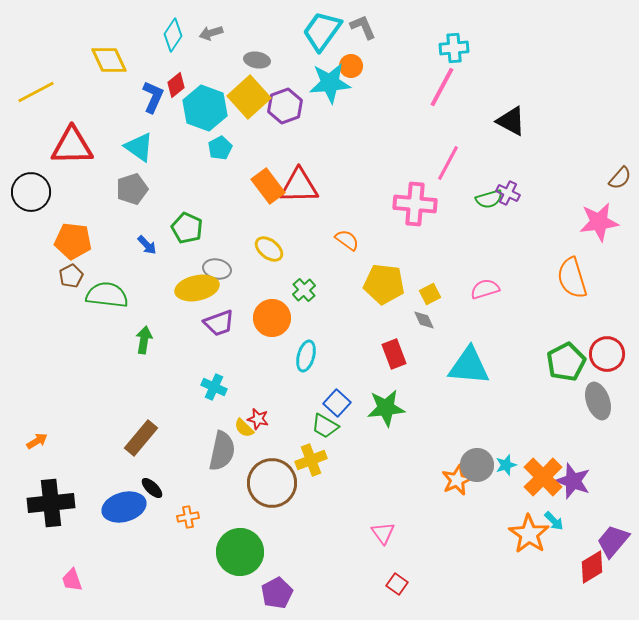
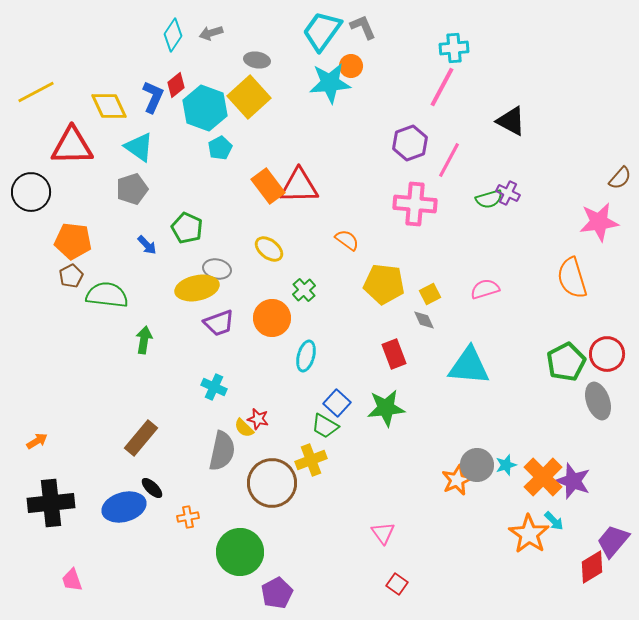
yellow diamond at (109, 60): moved 46 px down
purple hexagon at (285, 106): moved 125 px right, 37 px down
pink line at (448, 163): moved 1 px right, 3 px up
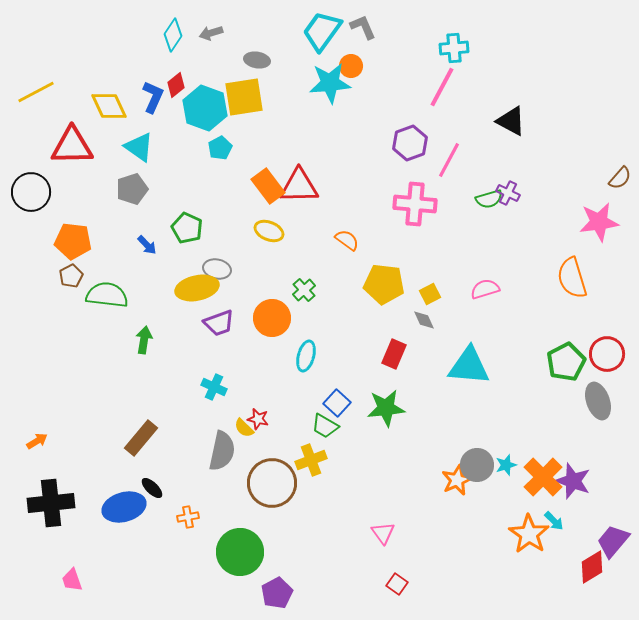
yellow square at (249, 97): moved 5 px left; rotated 33 degrees clockwise
yellow ellipse at (269, 249): moved 18 px up; rotated 16 degrees counterclockwise
red rectangle at (394, 354): rotated 44 degrees clockwise
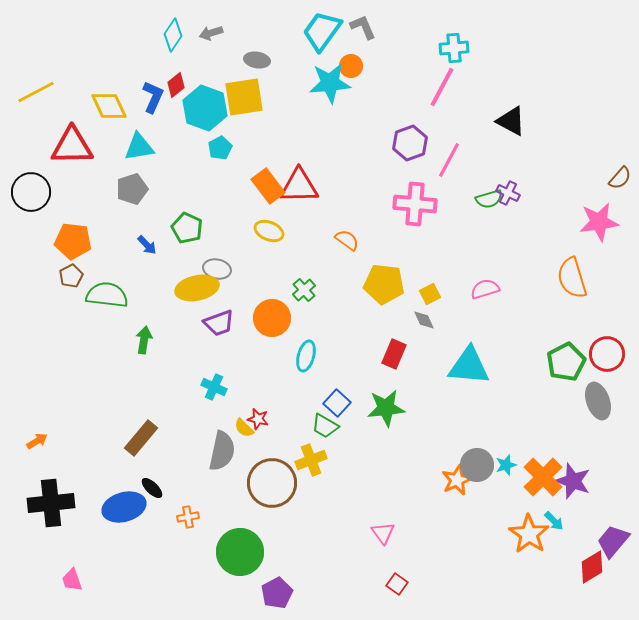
cyan triangle at (139, 147): rotated 44 degrees counterclockwise
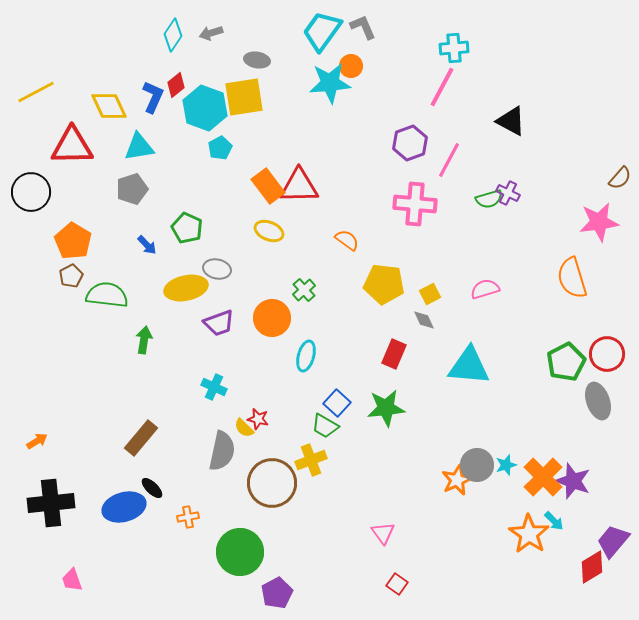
orange pentagon at (73, 241): rotated 24 degrees clockwise
yellow ellipse at (197, 288): moved 11 px left
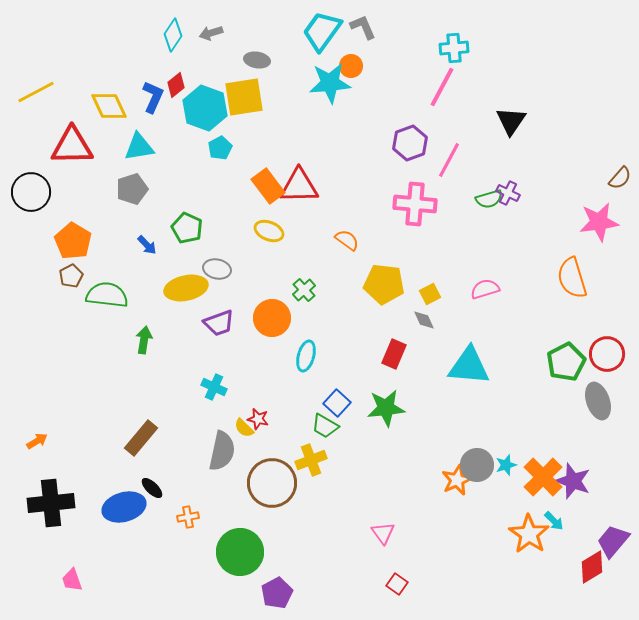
black triangle at (511, 121): rotated 36 degrees clockwise
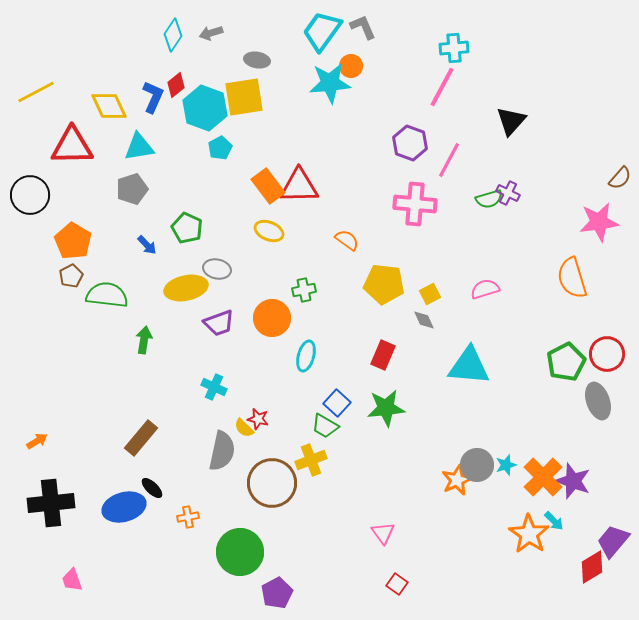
black triangle at (511, 121): rotated 8 degrees clockwise
purple hexagon at (410, 143): rotated 20 degrees counterclockwise
black circle at (31, 192): moved 1 px left, 3 px down
green cross at (304, 290): rotated 30 degrees clockwise
red rectangle at (394, 354): moved 11 px left, 1 px down
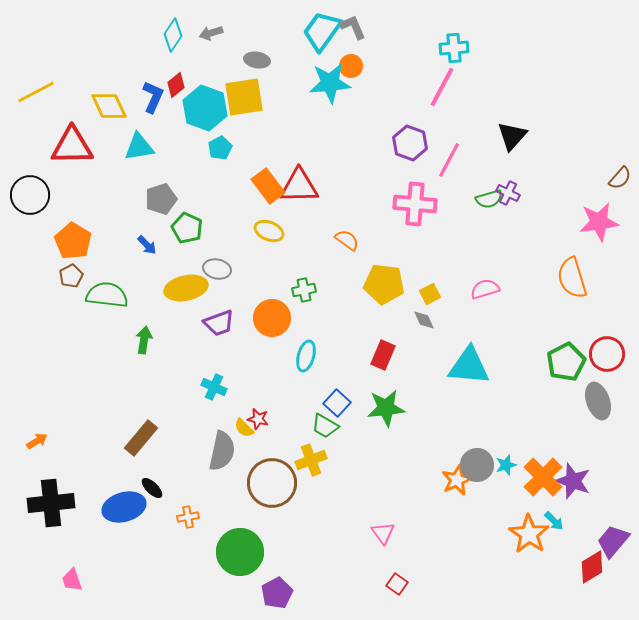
gray L-shape at (363, 27): moved 10 px left
black triangle at (511, 121): moved 1 px right, 15 px down
gray pentagon at (132, 189): moved 29 px right, 10 px down
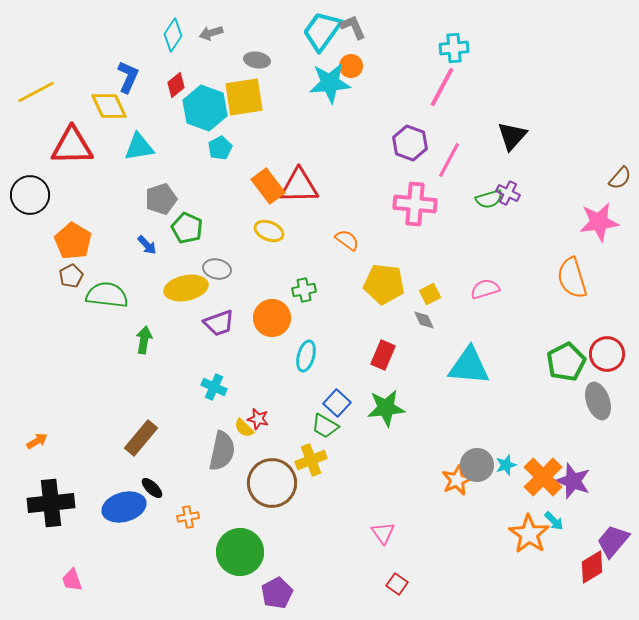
blue L-shape at (153, 97): moved 25 px left, 20 px up
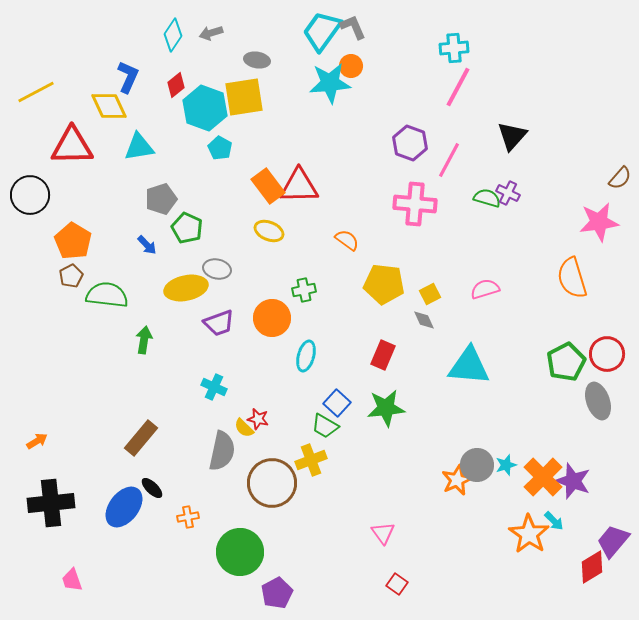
pink line at (442, 87): moved 16 px right
cyan pentagon at (220, 148): rotated 15 degrees counterclockwise
green semicircle at (489, 199): moved 2 px left, 1 px up; rotated 148 degrees counterclockwise
blue ellipse at (124, 507): rotated 36 degrees counterclockwise
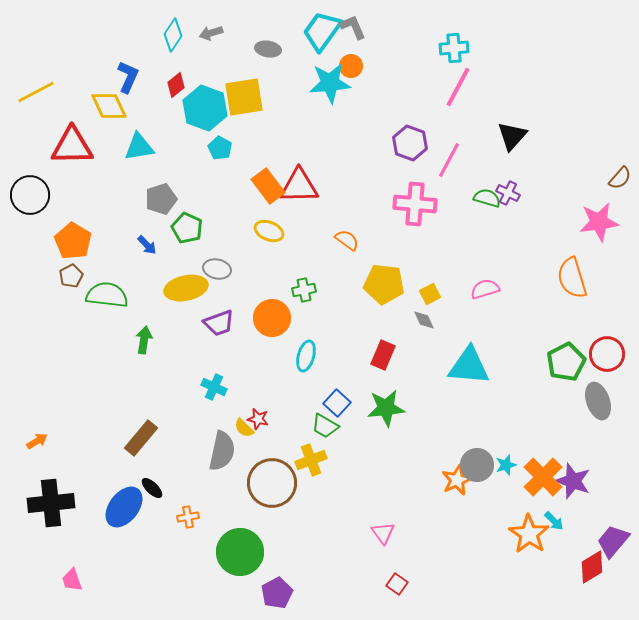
gray ellipse at (257, 60): moved 11 px right, 11 px up
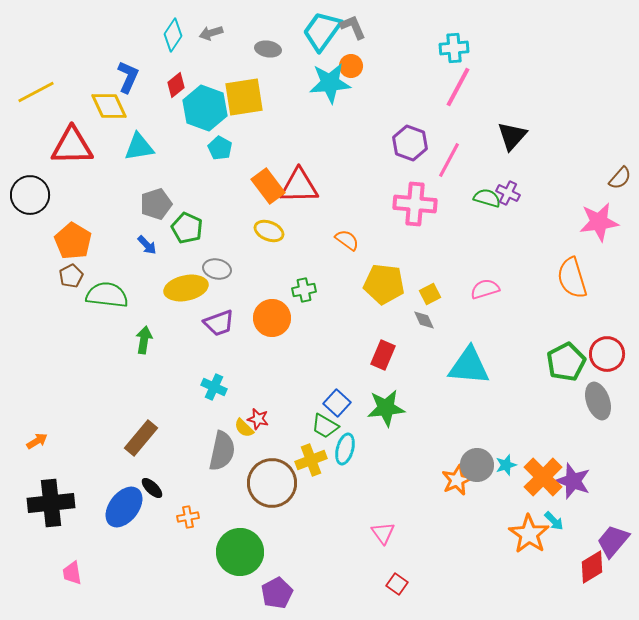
gray pentagon at (161, 199): moved 5 px left, 5 px down
cyan ellipse at (306, 356): moved 39 px right, 93 px down
pink trapezoid at (72, 580): moved 7 px up; rotated 10 degrees clockwise
